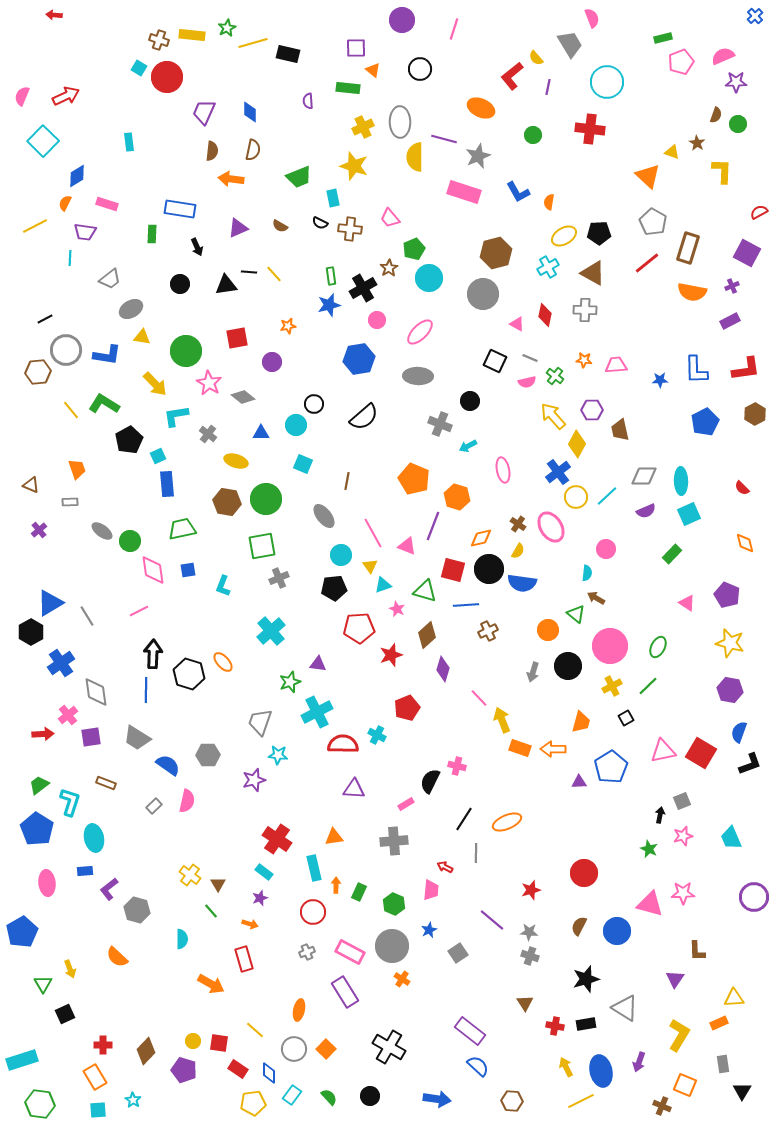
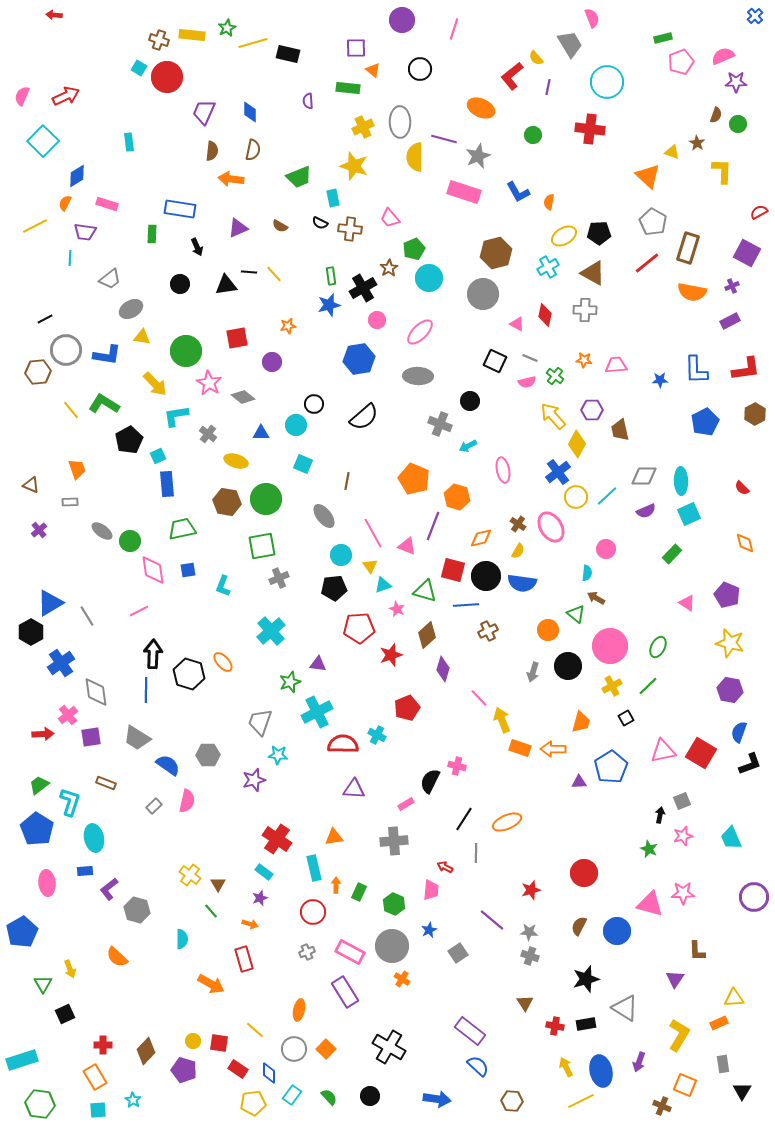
black circle at (489, 569): moved 3 px left, 7 px down
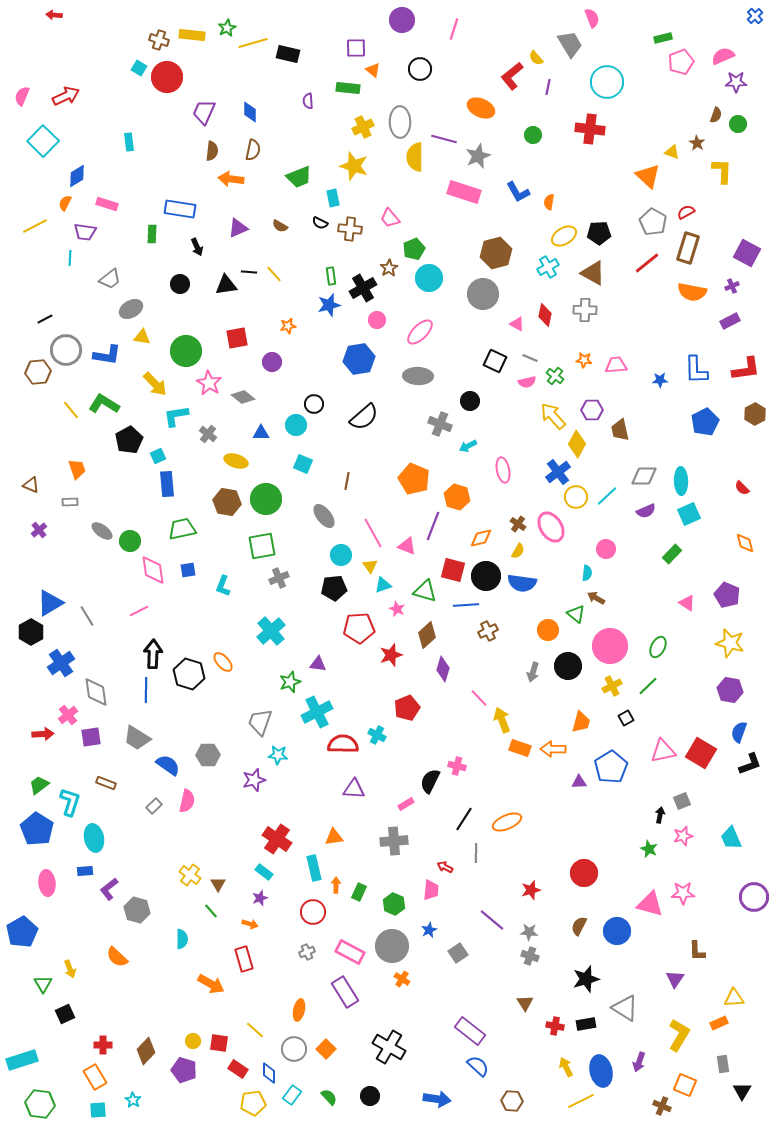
red semicircle at (759, 212): moved 73 px left
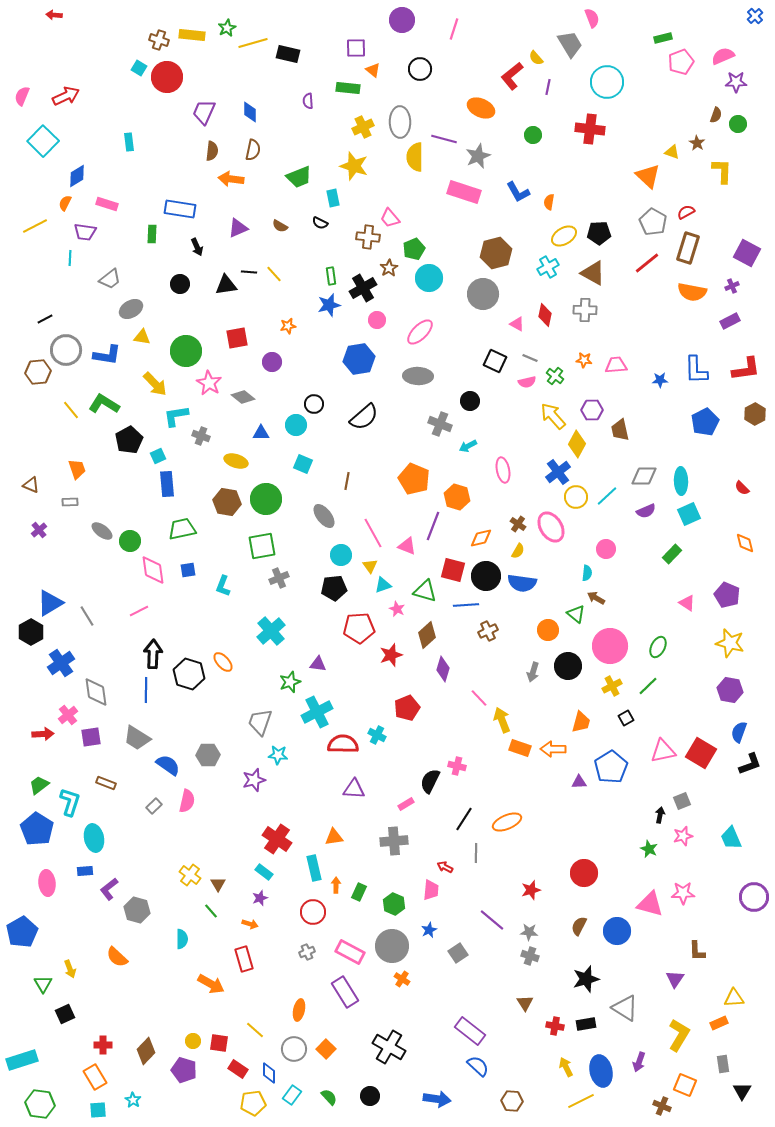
brown cross at (350, 229): moved 18 px right, 8 px down
gray cross at (208, 434): moved 7 px left, 2 px down; rotated 18 degrees counterclockwise
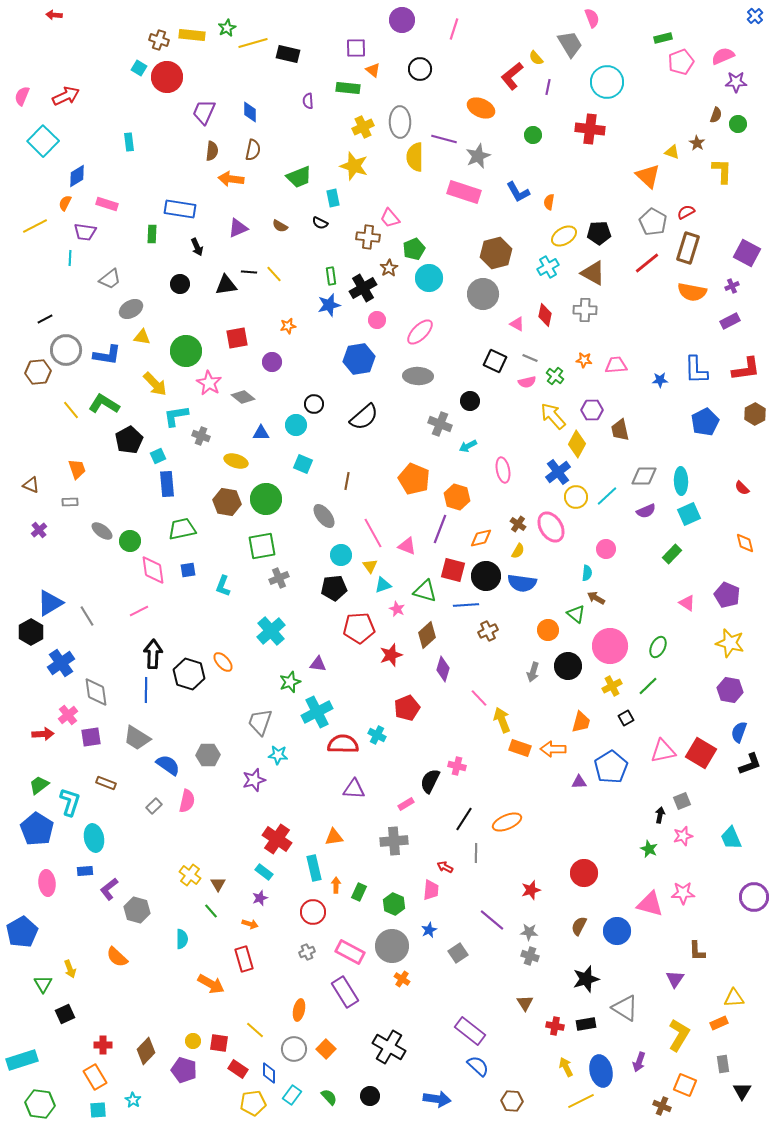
purple line at (433, 526): moved 7 px right, 3 px down
